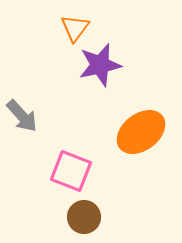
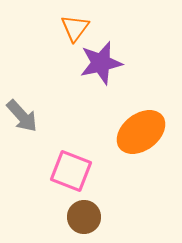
purple star: moved 1 px right, 2 px up
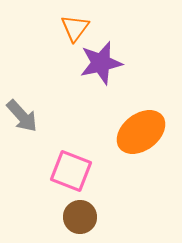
brown circle: moved 4 px left
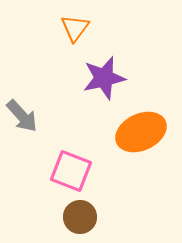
purple star: moved 3 px right, 15 px down
orange ellipse: rotated 12 degrees clockwise
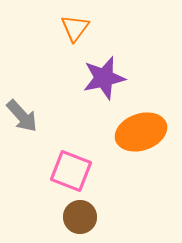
orange ellipse: rotated 6 degrees clockwise
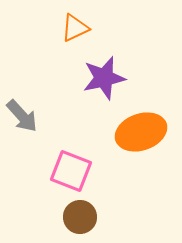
orange triangle: rotated 28 degrees clockwise
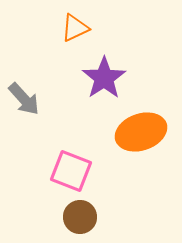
purple star: rotated 21 degrees counterclockwise
gray arrow: moved 2 px right, 17 px up
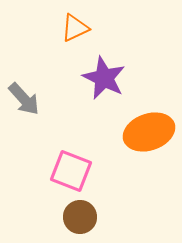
purple star: rotated 12 degrees counterclockwise
orange ellipse: moved 8 px right
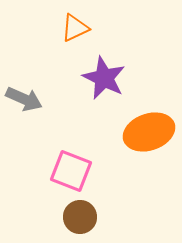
gray arrow: rotated 24 degrees counterclockwise
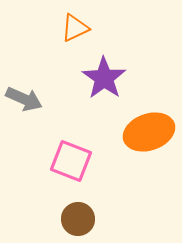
purple star: rotated 9 degrees clockwise
pink square: moved 10 px up
brown circle: moved 2 px left, 2 px down
